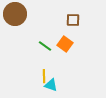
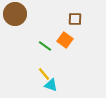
brown square: moved 2 px right, 1 px up
orange square: moved 4 px up
yellow line: moved 2 px up; rotated 40 degrees counterclockwise
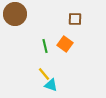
orange square: moved 4 px down
green line: rotated 40 degrees clockwise
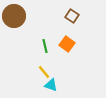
brown circle: moved 1 px left, 2 px down
brown square: moved 3 px left, 3 px up; rotated 32 degrees clockwise
orange square: moved 2 px right
yellow line: moved 2 px up
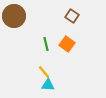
green line: moved 1 px right, 2 px up
cyan triangle: moved 3 px left; rotated 16 degrees counterclockwise
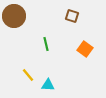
brown square: rotated 16 degrees counterclockwise
orange square: moved 18 px right, 5 px down
yellow line: moved 16 px left, 3 px down
